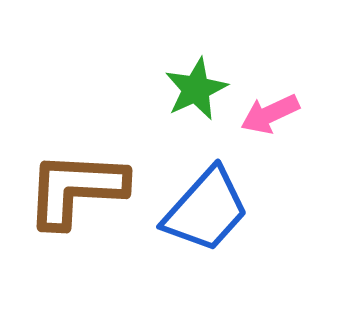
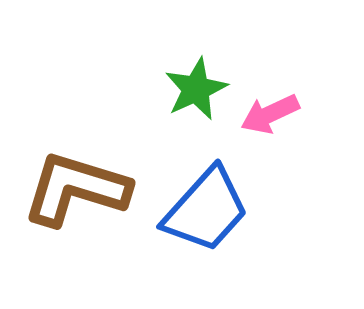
brown L-shape: rotated 14 degrees clockwise
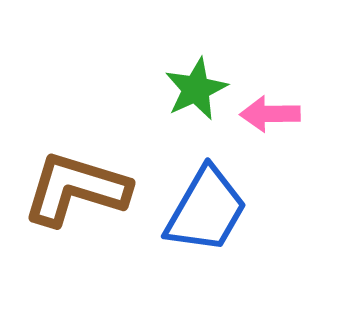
pink arrow: rotated 24 degrees clockwise
blue trapezoid: rotated 12 degrees counterclockwise
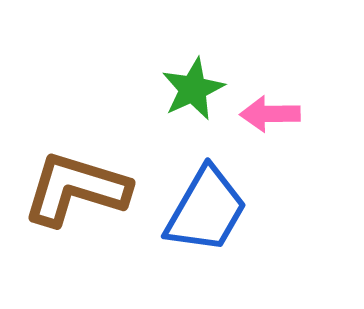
green star: moved 3 px left
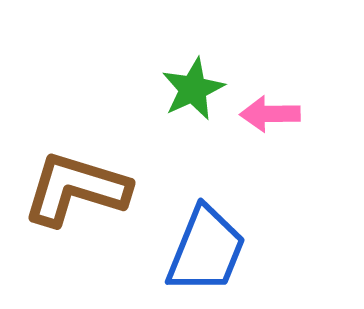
blue trapezoid: moved 40 px down; rotated 8 degrees counterclockwise
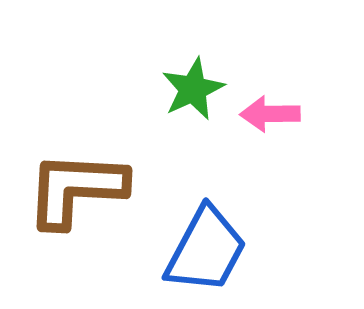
brown L-shape: rotated 14 degrees counterclockwise
blue trapezoid: rotated 6 degrees clockwise
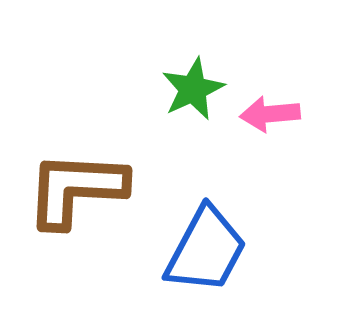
pink arrow: rotated 4 degrees counterclockwise
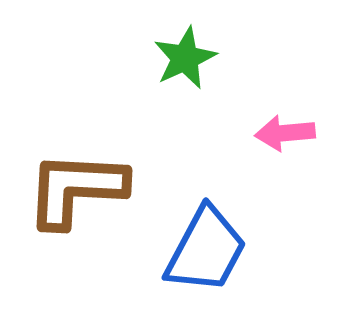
green star: moved 8 px left, 31 px up
pink arrow: moved 15 px right, 19 px down
